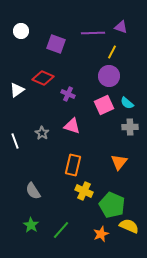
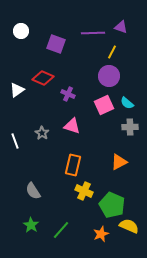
orange triangle: rotated 24 degrees clockwise
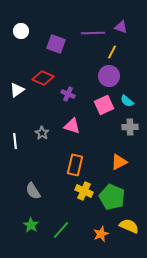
cyan semicircle: moved 2 px up
white line: rotated 14 degrees clockwise
orange rectangle: moved 2 px right
green pentagon: moved 8 px up
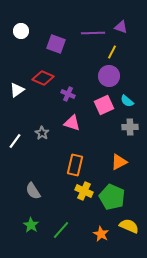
pink triangle: moved 3 px up
white line: rotated 42 degrees clockwise
orange star: rotated 21 degrees counterclockwise
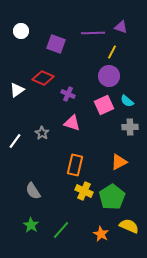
green pentagon: rotated 15 degrees clockwise
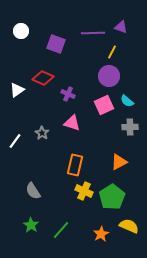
orange star: rotated 14 degrees clockwise
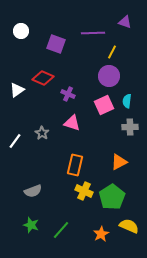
purple triangle: moved 4 px right, 5 px up
cyan semicircle: rotated 56 degrees clockwise
gray semicircle: rotated 78 degrees counterclockwise
green star: rotated 14 degrees counterclockwise
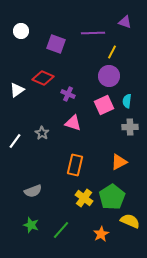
pink triangle: moved 1 px right
yellow cross: moved 7 px down; rotated 12 degrees clockwise
yellow semicircle: moved 1 px right, 5 px up
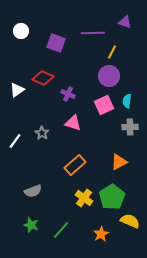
purple square: moved 1 px up
orange rectangle: rotated 35 degrees clockwise
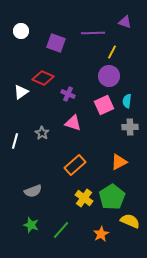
white triangle: moved 4 px right, 2 px down
white line: rotated 21 degrees counterclockwise
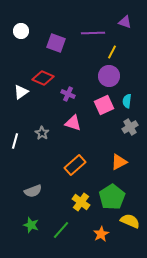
gray cross: rotated 28 degrees counterclockwise
yellow cross: moved 3 px left, 4 px down
